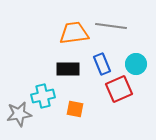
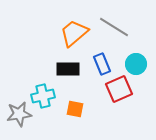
gray line: moved 3 px right, 1 px down; rotated 24 degrees clockwise
orange trapezoid: rotated 32 degrees counterclockwise
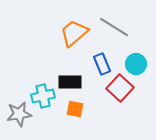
black rectangle: moved 2 px right, 13 px down
red square: moved 1 px right, 1 px up; rotated 24 degrees counterclockwise
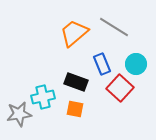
black rectangle: moved 6 px right; rotated 20 degrees clockwise
cyan cross: moved 1 px down
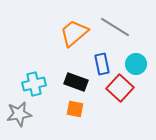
gray line: moved 1 px right
blue rectangle: rotated 10 degrees clockwise
cyan cross: moved 9 px left, 13 px up
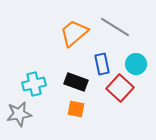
orange square: moved 1 px right
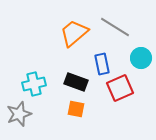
cyan circle: moved 5 px right, 6 px up
red square: rotated 24 degrees clockwise
gray star: rotated 10 degrees counterclockwise
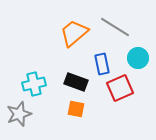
cyan circle: moved 3 px left
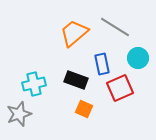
black rectangle: moved 2 px up
orange square: moved 8 px right; rotated 12 degrees clockwise
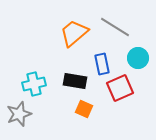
black rectangle: moved 1 px left, 1 px down; rotated 10 degrees counterclockwise
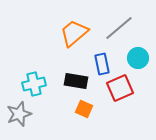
gray line: moved 4 px right, 1 px down; rotated 72 degrees counterclockwise
black rectangle: moved 1 px right
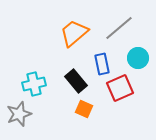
black rectangle: rotated 40 degrees clockwise
